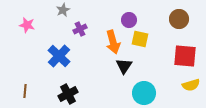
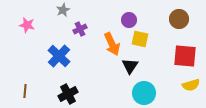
orange arrow: moved 1 px left, 2 px down; rotated 10 degrees counterclockwise
black triangle: moved 6 px right
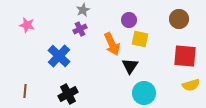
gray star: moved 20 px right
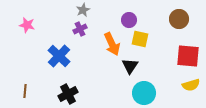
red square: moved 3 px right
